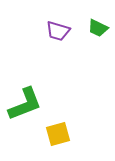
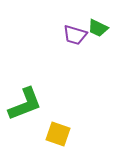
purple trapezoid: moved 17 px right, 4 px down
yellow square: rotated 35 degrees clockwise
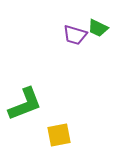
yellow square: moved 1 px right, 1 px down; rotated 30 degrees counterclockwise
